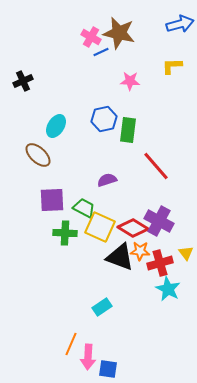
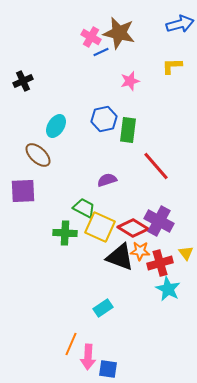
pink star: rotated 18 degrees counterclockwise
purple square: moved 29 px left, 9 px up
cyan rectangle: moved 1 px right, 1 px down
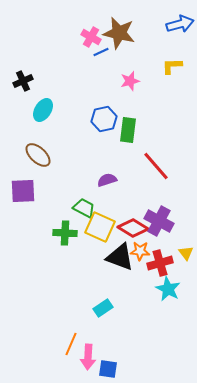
cyan ellipse: moved 13 px left, 16 px up
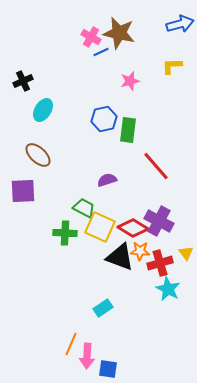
pink arrow: moved 1 px left, 1 px up
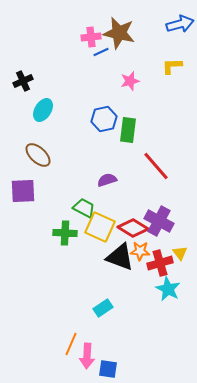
pink cross: rotated 36 degrees counterclockwise
yellow triangle: moved 6 px left
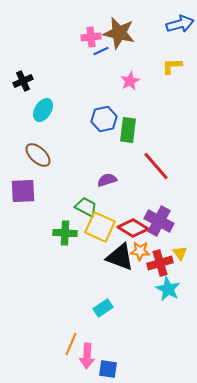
blue line: moved 1 px up
pink star: rotated 12 degrees counterclockwise
green trapezoid: moved 2 px right, 1 px up
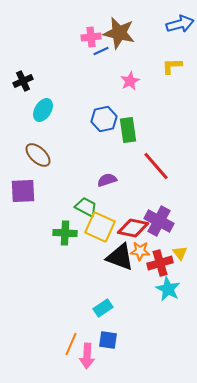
green rectangle: rotated 15 degrees counterclockwise
red diamond: rotated 20 degrees counterclockwise
blue square: moved 29 px up
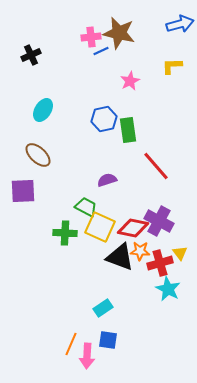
black cross: moved 8 px right, 26 px up
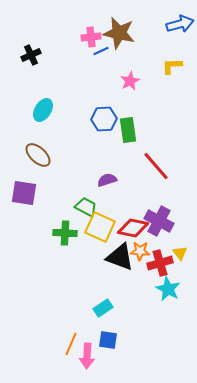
blue hexagon: rotated 10 degrees clockwise
purple square: moved 1 px right, 2 px down; rotated 12 degrees clockwise
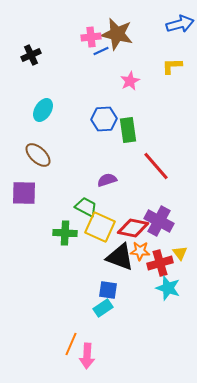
brown star: moved 2 px left, 1 px down
purple square: rotated 8 degrees counterclockwise
cyan star: moved 1 px up; rotated 10 degrees counterclockwise
blue square: moved 50 px up
